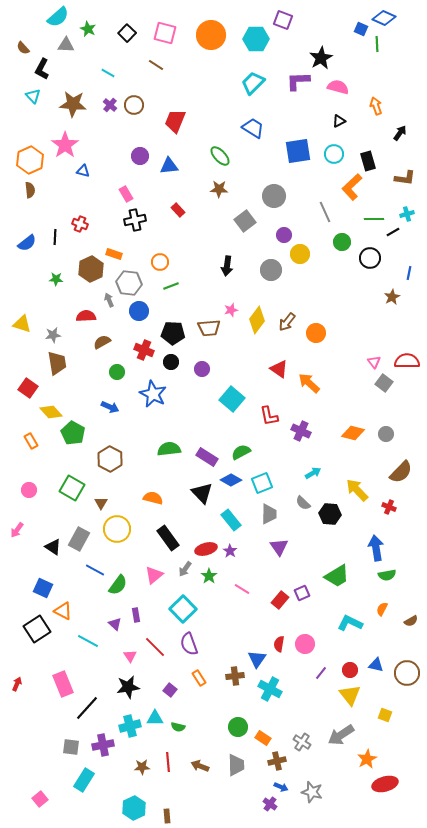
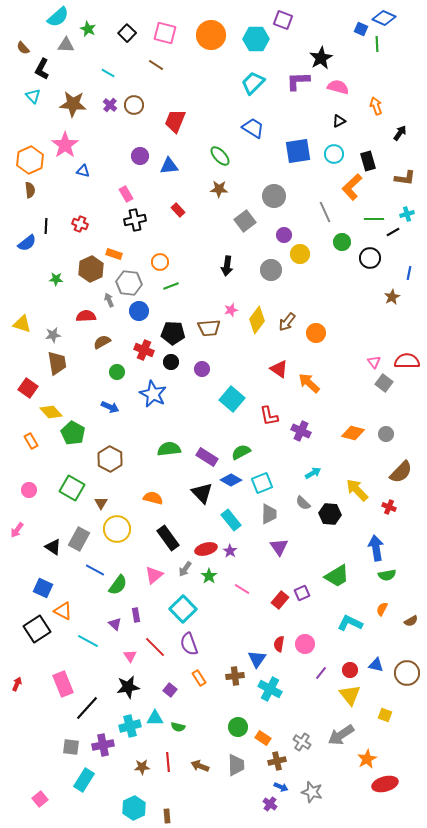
black line at (55, 237): moved 9 px left, 11 px up
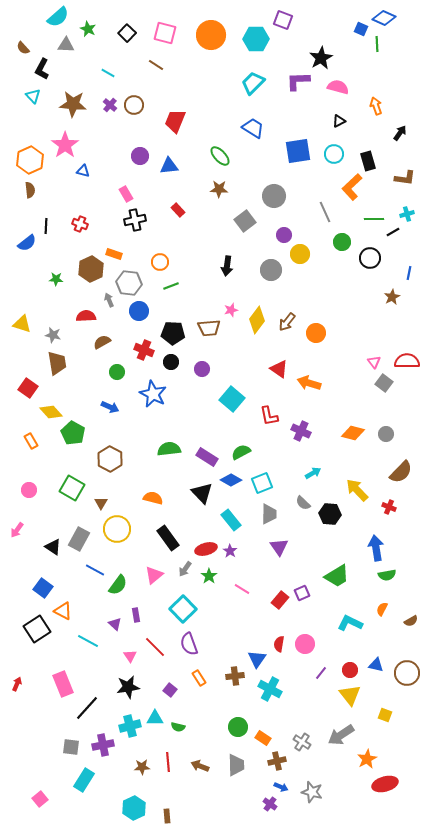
gray star at (53, 335): rotated 21 degrees clockwise
orange arrow at (309, 383): rotated 25 degrees counterclockwise
blue square at (43, 588): rotated 12 degrees clockwise
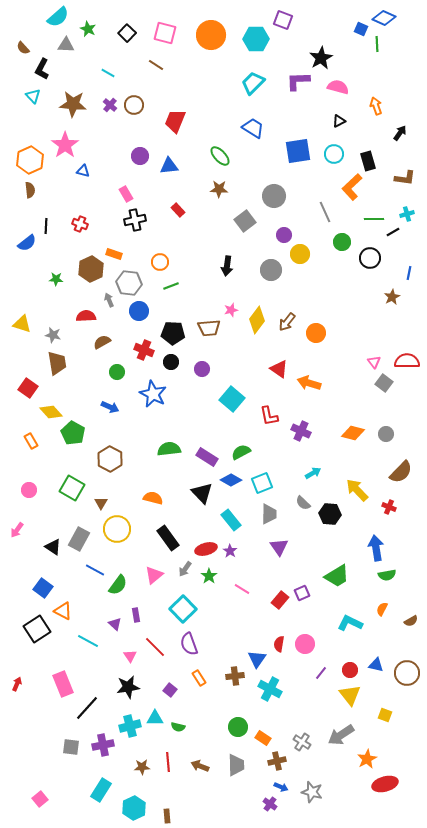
cyan rectangle at (84, 780): moved 17 px right, 10 px down
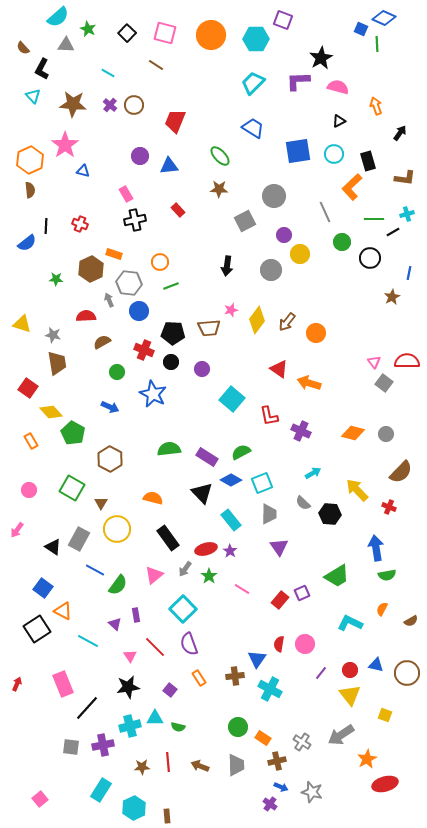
gray square at (245, 221): rotated 10 degrees clockwise
